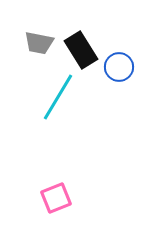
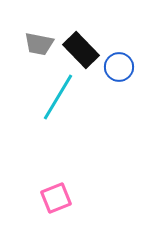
gray trapezoid: moved 1 px down
black rectangle: rotated 12 degrees counterclockwise
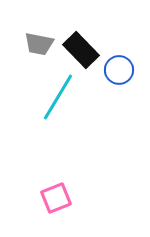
blue circle: moved 3 px down
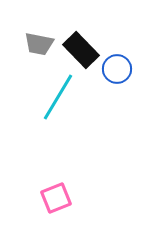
blue circle: moved 2 px left, 1 px up
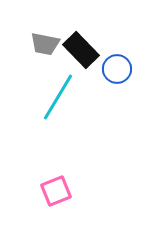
gray trapezoid: moved 6 px right
pink square: moved 7 px up
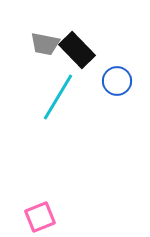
black rectangle: moved 4 px left
blue circle: moved 12 px down
pink square: moved 16 px left, 26 px down
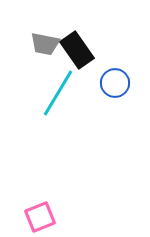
black rectangle: rotated 9 degrees clockwise
blue circle: moved 2 px left, 2 px down
cyan line: moved 4 px up
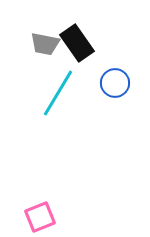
black rectangle: moved 7 px up
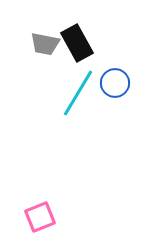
black rectangle: rotated 6 degrees clockwise
cyan line: moved 20 px right
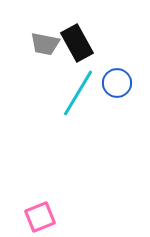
blue circle: moved 2 px right
